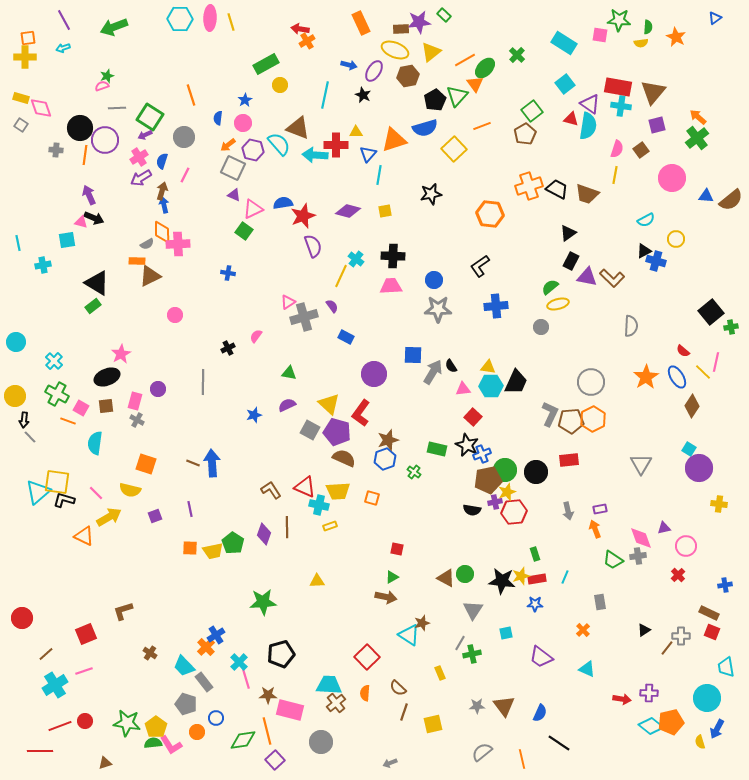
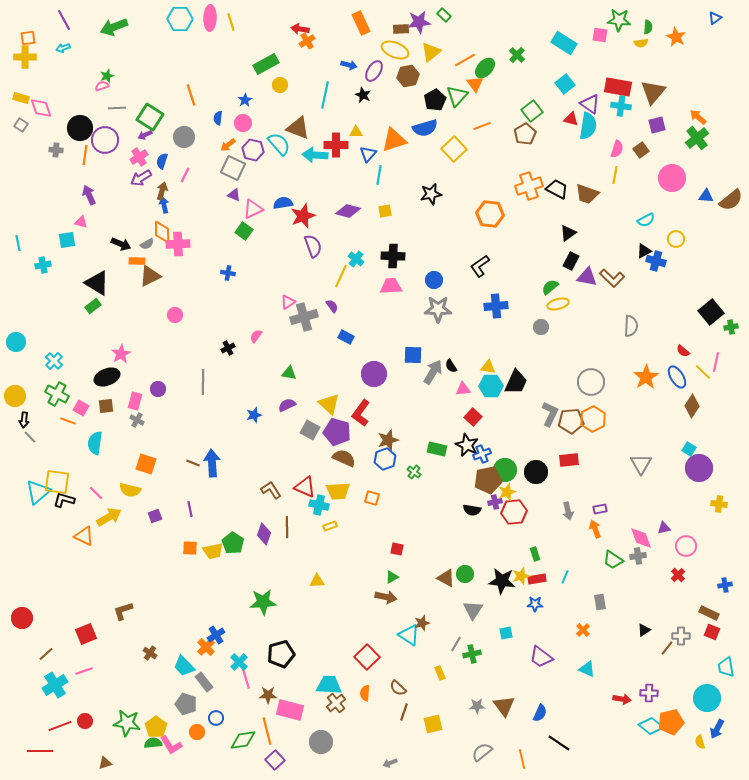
black arrow at (94, 218): moved 27 px right, 26 px down
gray line at (460, 643): moved 4 px left, 1 px down
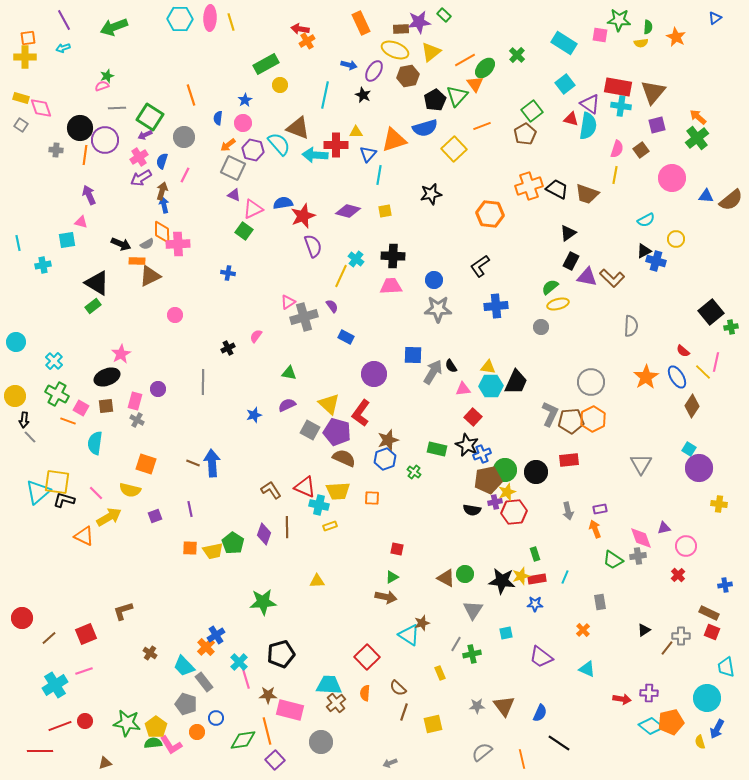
orange square at (372, 498): rotated 14 degrees counterclockwise
brown line at (46, 654): moved 3 px right, 16 px up
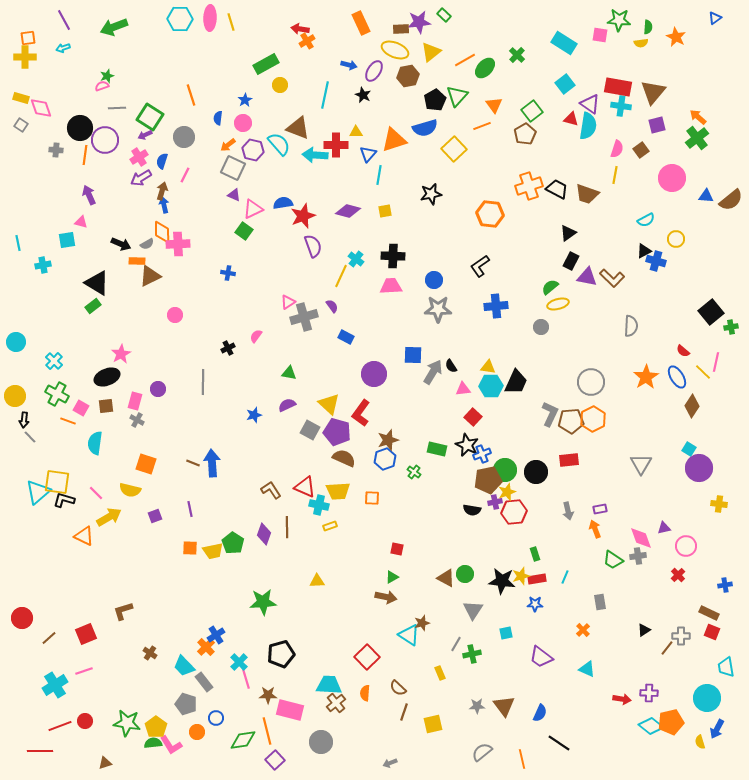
orange triangle at (475, 84): moved 19 px right, 21 px down
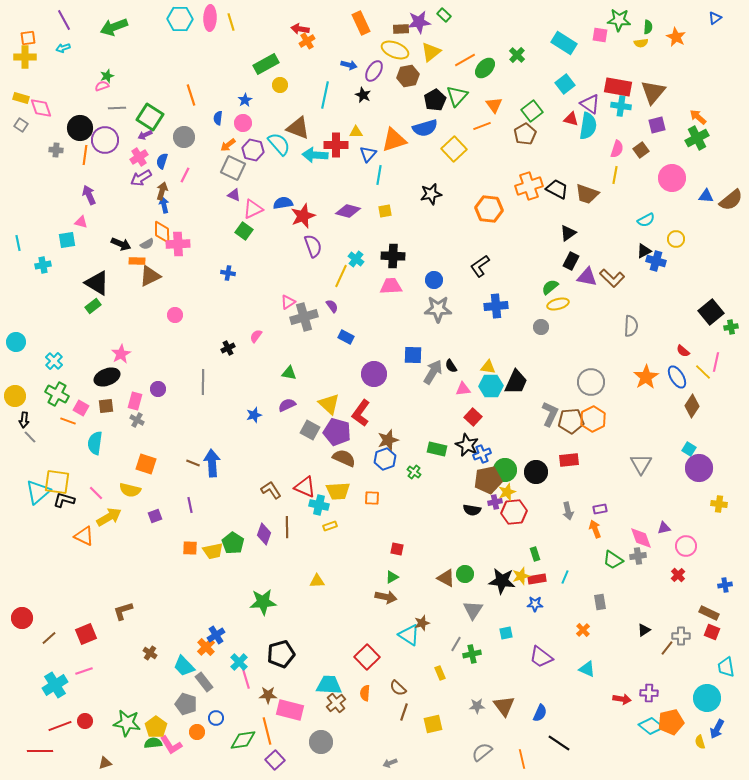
green cross at (697, 138): rotated 10 degrees clockwise
orange hexagon at (490, 214): moved 1 px left, 5 px up
purple line at (190, 509): moved 4 px up
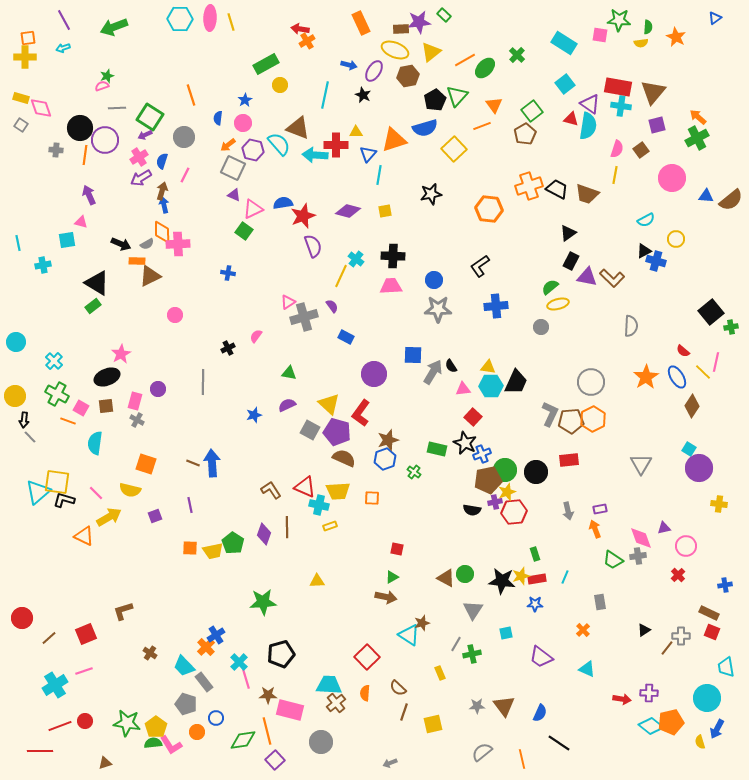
black star at (467, 445): moved 2 px left, 2 px up
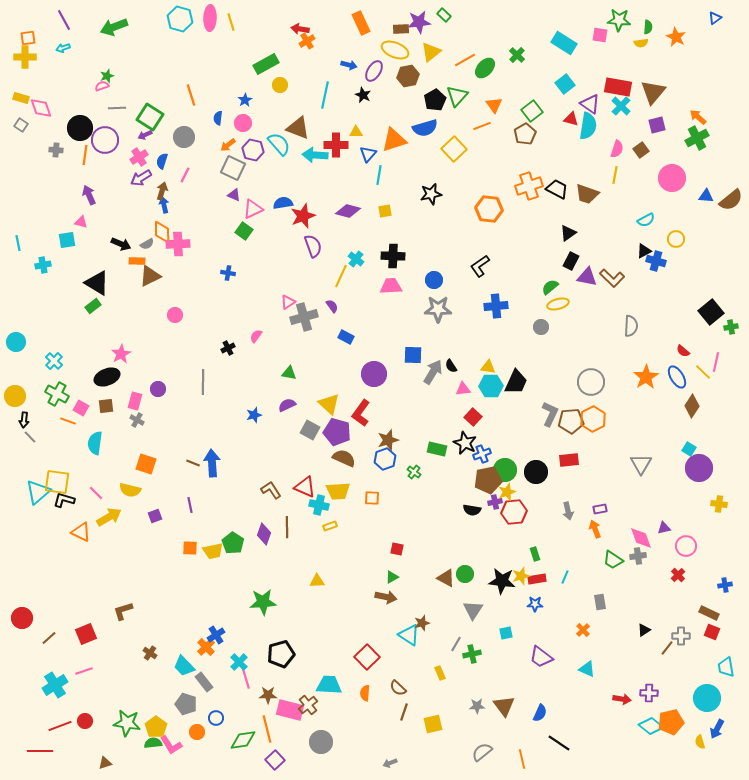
cyan hexagon at (180, 19): rotated 15 degrees clockwise
cyan cross at (621, 106): rotated 36 degrees clockwise
orange triangle at (84, 536): moved 3 px left, 4 px up
brown cross at (336, 703): moved 28 px left, 2 px down
orange line at (267, 731): moved 2 px up
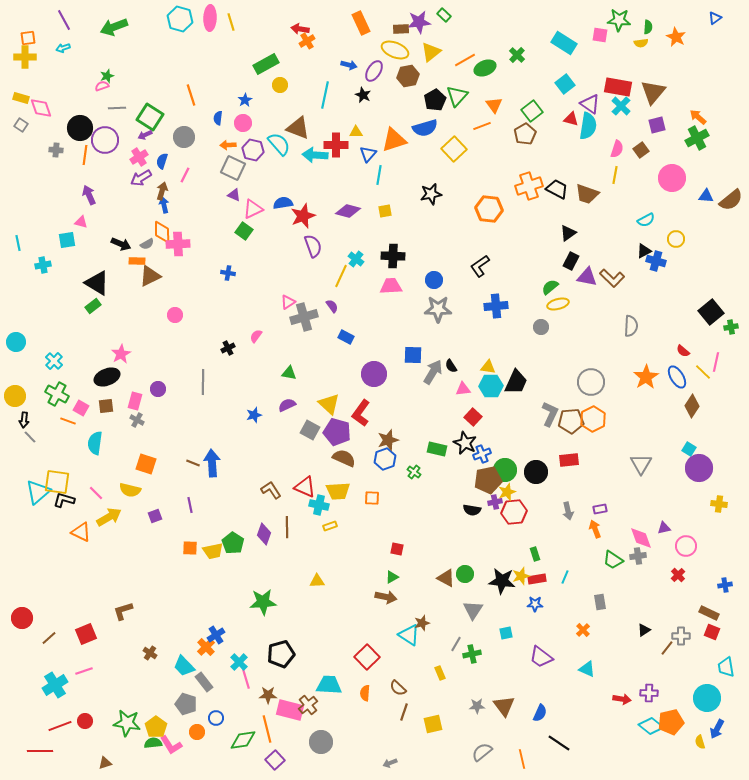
green ellipse at (485, 68): rotated 25 degrees clockwise
orange arrow at (228, 145): rotated 35 degrees clockwise
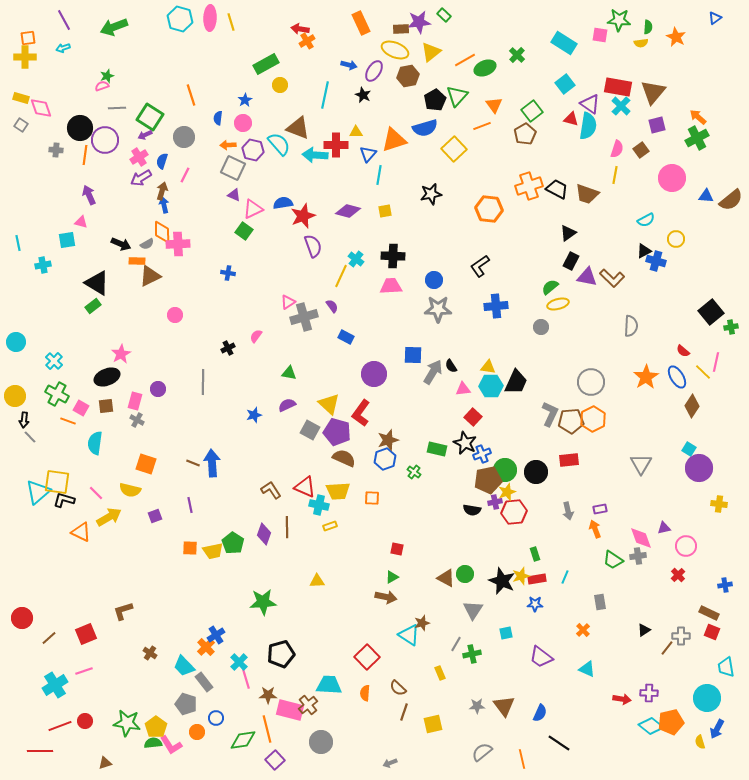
black star at (502, 581): rotated 16 degrees clockwise
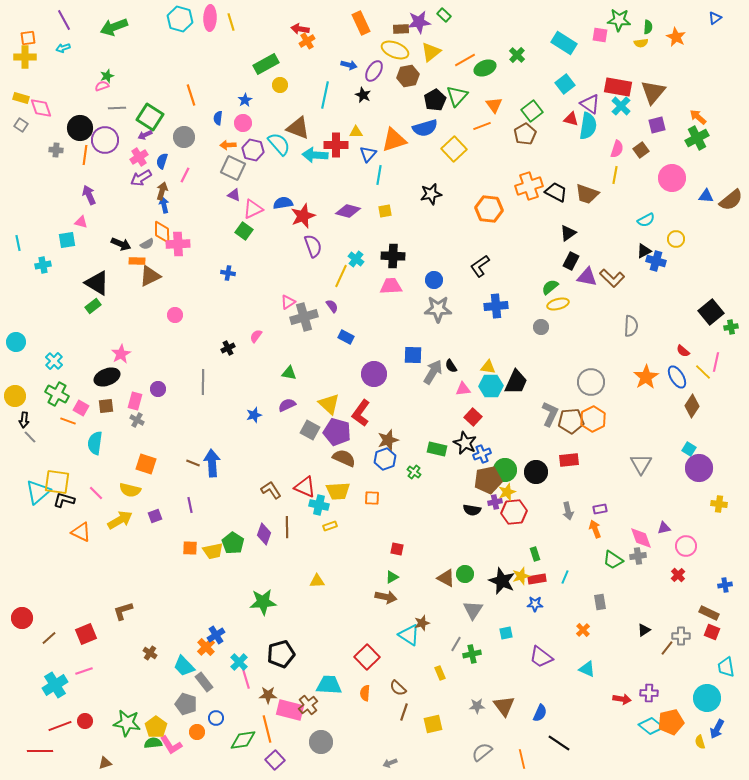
black trapezoid at (557, 189): moved 1 px left, 3 px down
yellow arrow at (109, 517): moved 11 px right, 3 px down
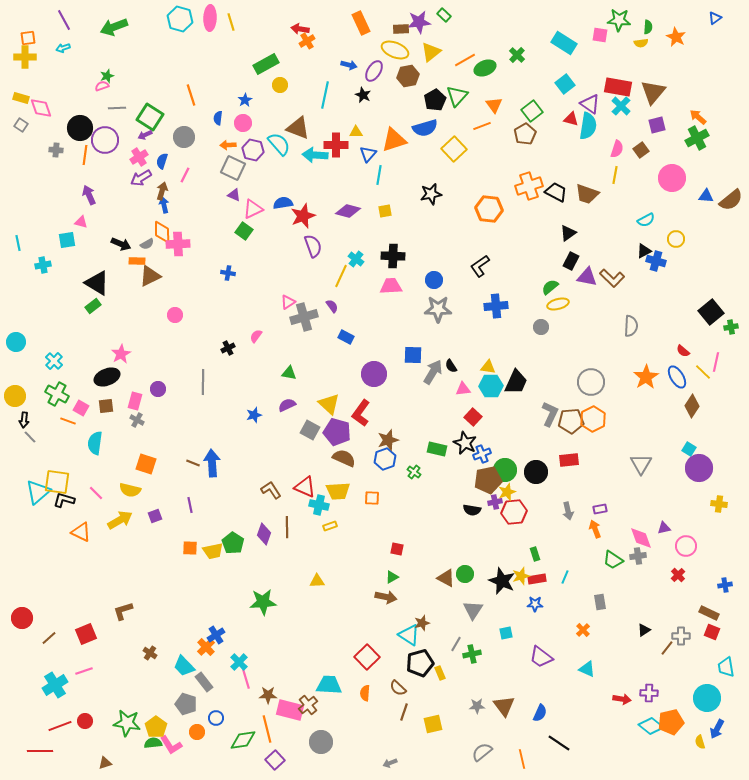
black pentagon at (281, 654): moved 139 px right, 9 px down
